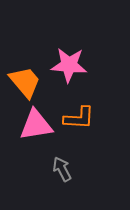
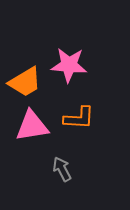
orange trapezoid: rotated 99 degrees clockwise
pink triangle: moved 4 px left, 1 px down
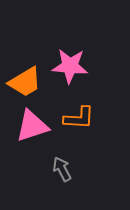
pink star: moved 1 px right, 1 px down
pink triangle: rotated 9 degrees counterclockwise
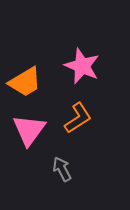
pink star: moved 12 px right; rotated 18 degrees clockwise
orange L-shape: moved 1 px left; rotated 36 degrees counterclockwise
pink triangle: moved 3 px left, 4 px down; rotated 36 degrees counterclockwise
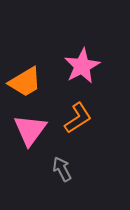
pink star: rotated 21 degrees clockwise
pink triangle: moved 1 px right
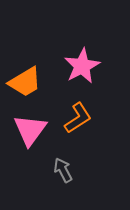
gray arrow: moved 1 px right, 1 px down
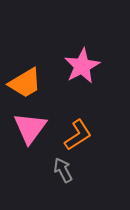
orange trapezoid: moved 1 px down
orange L-shape: moved 17 px down
pink triangle: moved 2 px up
